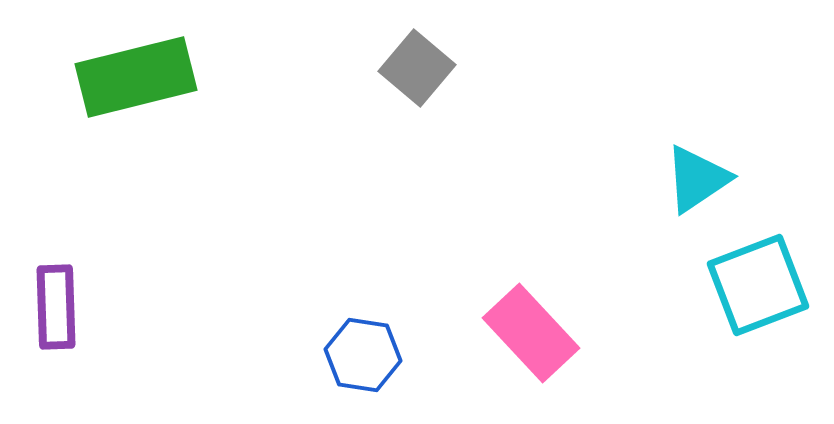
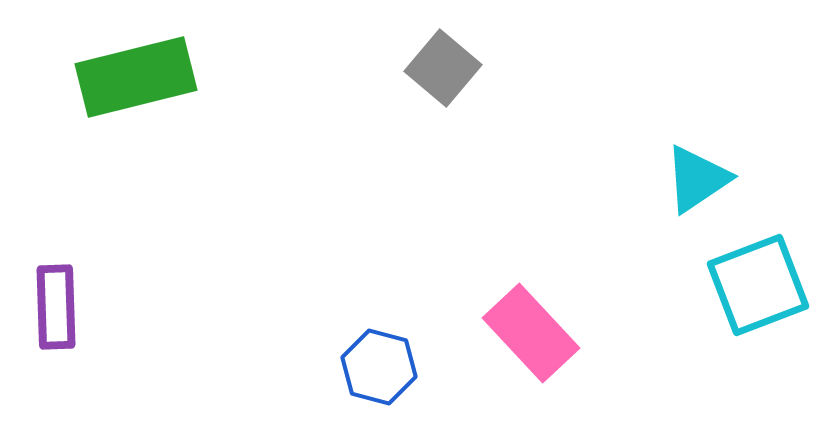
gray square: moved 26 px right
blue hexagon: moved 16 px right, 12 px down; rotated 6 degrees clockwise
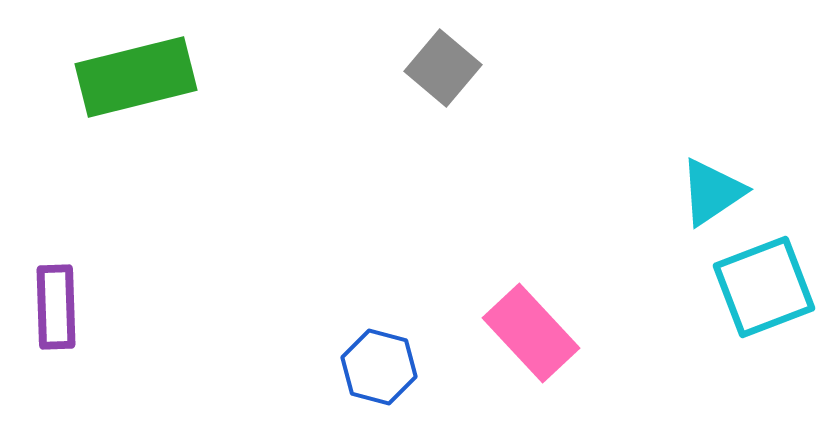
cyan triangle: moved 15 px right, 13 px down
cyan square: moved 6 px right, 2 px down
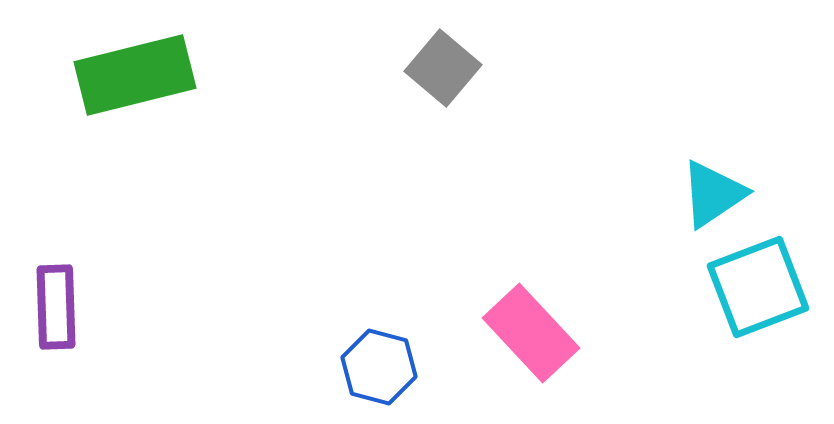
green rectangle: moved 1 px left, 2 px up
cyan triangle: moved 1 px right, 2 px down
cyan square: moved 6 px left
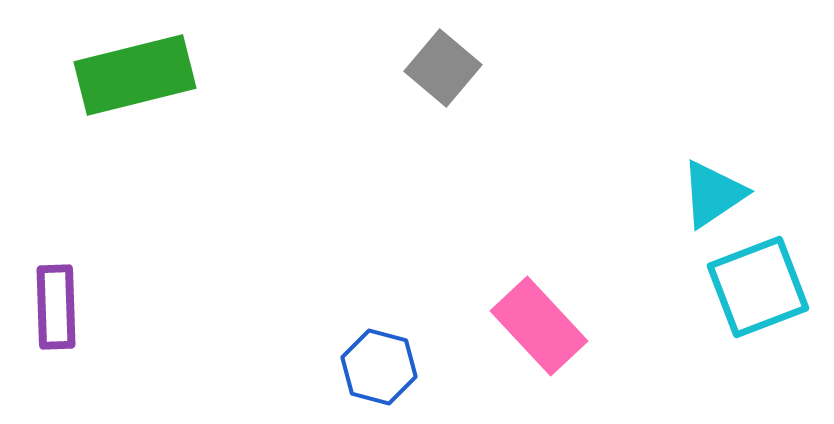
pink rectangle: moved 8 px right, 7 px up
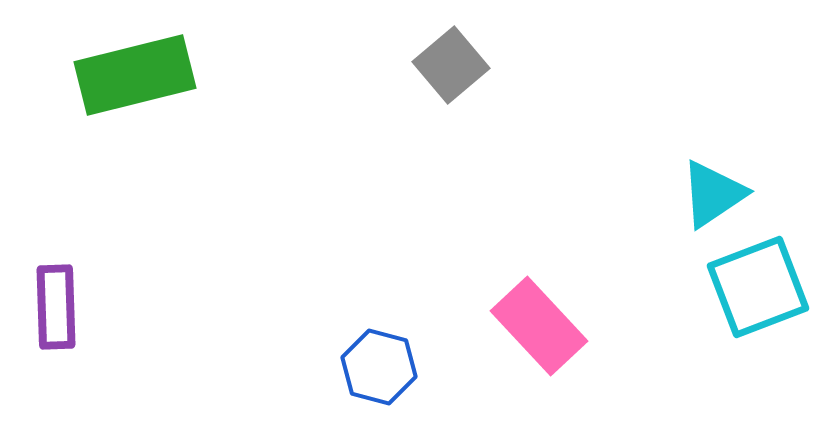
gray square: moved 8 px right, 3 px up; rotated 10 degrees clockwise
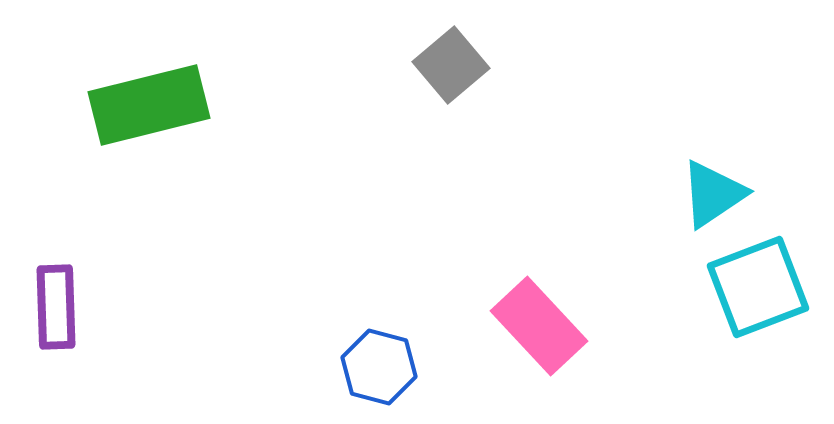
green rectangle: moved 14 px right, 30 px down
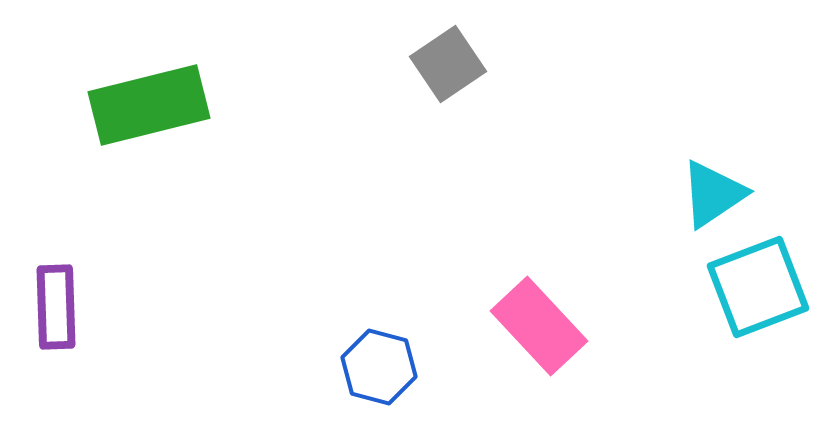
gray square: moved 3 px left, 1 px up; rotated 6 degrees clockwise
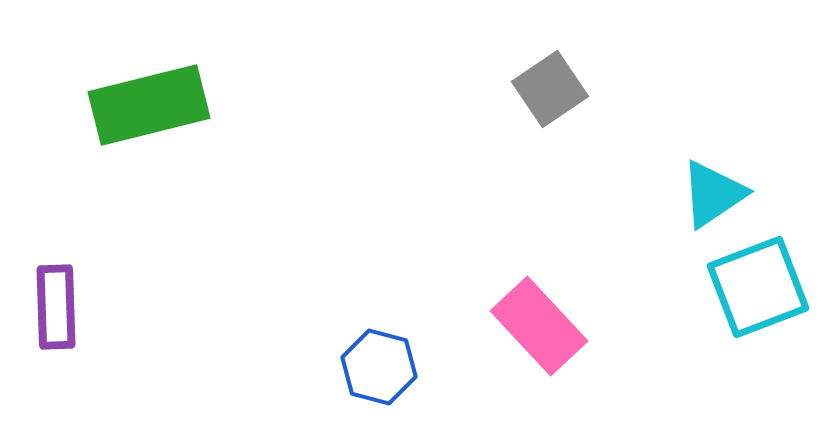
gray square: moved 102 px right, 25 px down
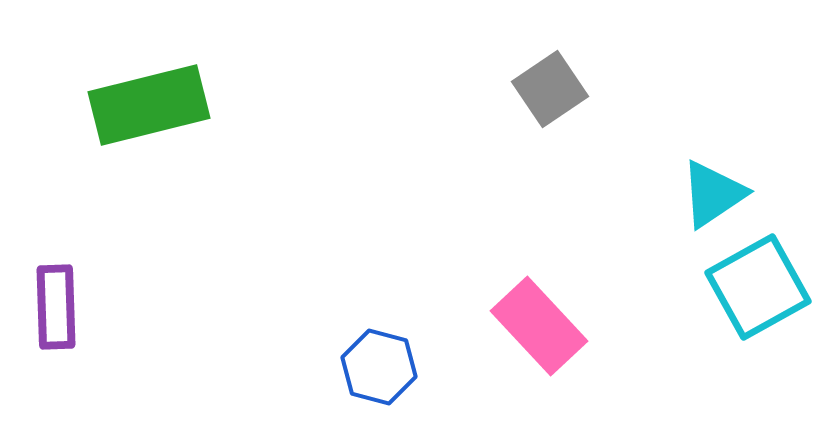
cyan square: rotated 8 degrees counterclockwise
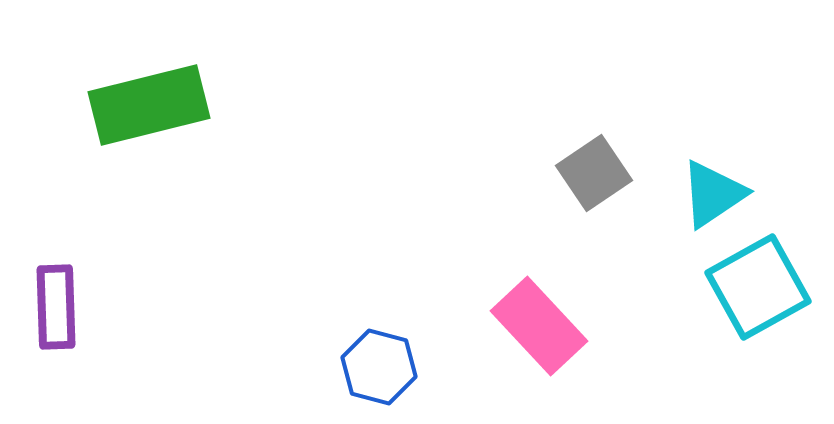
gray square: moved 44 px right, 84 px down
